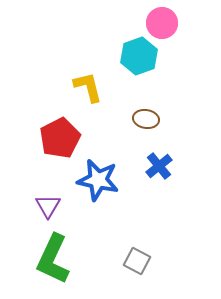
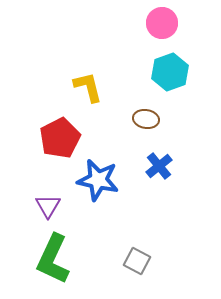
cyan hexagon: moved 31 px right, 16 px down
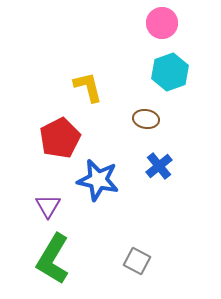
green L-shape: rotated 6 degrees clockwise
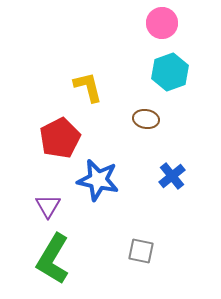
blue cross: moved 13 px right, 10 px down
gray square: moved 4 px right, 10 px up; rotated 16 degrees counterclockwise
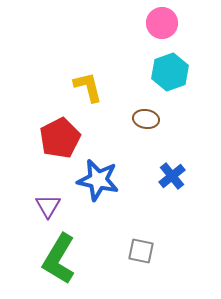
green L-shape: moved 6 px right
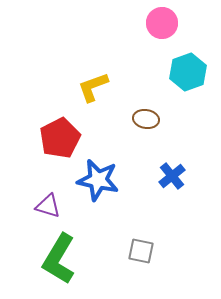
cyan hexagon: moved 18 px right
yellow L-shape: moved 5 px right; rotated 96 degrees counterclockwise
purple triangle: rotated 44 degrees counterclockwise
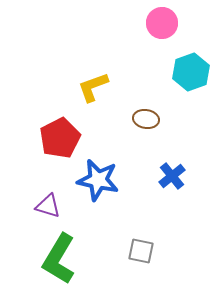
cyan hexagon: moved 3 px right
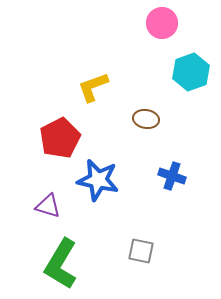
blue cross: rotated 32 degrees counterclockwise
green L-shape: moved 2 px right, 5 px down
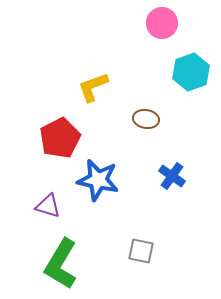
blue cross: rotated 16 degrees clockwise
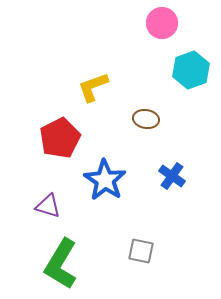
cyan hexagon: moved 2 px up
blue star: moved 7 px right; rotated 21 degrees clockwise
